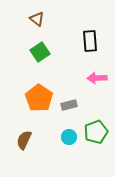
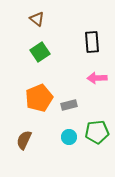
black rectangle: moved 2 px right, 1 px down
orange pentagon: rotated 16 degrees clockwise
green pentagon: moved 1 px right; rotated 15 degrees clockwise
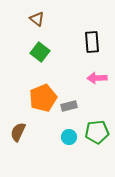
green square: rotated 18 degrees counterclockwise
orange pentagon: moved 4 px right
gray rectangle: moved 1 px down
brown semicircle: moved 6 px left, 8 px up
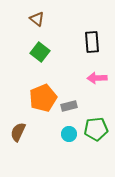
green pentagon: moved 1 px left, 3 px up
cyan circle: moved 3 px up
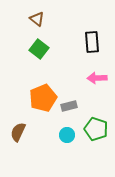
green square: moved 1 px left, 3 px up
green pentagon: rotated 25 degrees clockwise
cyan circle: moved 2 px left, 1 px down
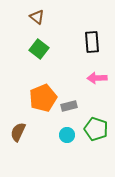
brown triangle: moved 2 px up
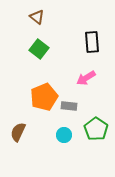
pink arrow: moved 11 px left; rotated 30 degrees counterclockwise
orange pentagon: moved 1 px right, 1 px up
gray rectangle: rotated 21 degrees clockwise
green pentagon: rotated 15 degrees clockwise
cyan circle: moved 3 px left
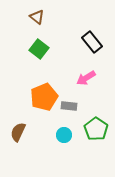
black rectangle: rotated 35 degrees counterclockwise
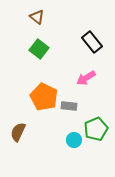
orange pentagon: rotated 24 degrees counterclockwise
green pentagon: rotated 15 degrees clockwise
cyan circle: moved 10 px right, 5 px down
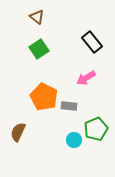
green square: rotated 18 degrees clockwise
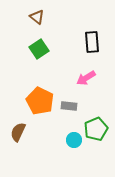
black rectangle: rotated 35 degrees clockwise
orange pentagon: moved 4 px left, 4 px down
